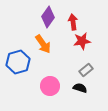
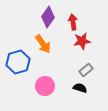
pink circle: moved 5 px left
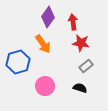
red star: moved 1 px left, 2 px down; rotated 18 degrees clockwise
gray rectangle: moved 4 px up
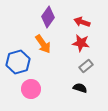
red arrow: moved 9 px right; rotated 63 degrees counterclockwise
pink circle: moved 14 px left, 3 px down
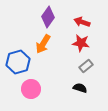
orange arrow: rotated 66 degrees clockwise
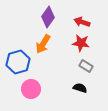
gray rectangle: rotated 72 degrees clockwise
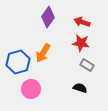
orange arrow: moved 9 px down
gray rectangle: moved 1 px right, 1 px up
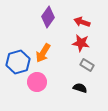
pink circle: moved 6 px right, 7 px up
